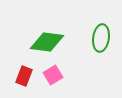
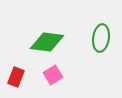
red rectangle: moved 8 px left, 1 px down
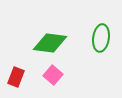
green diamond: moved 3 px right, 1 px down
pink square: rotated 18 degrees counterclockwise
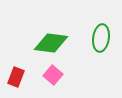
green diamond: moved 1 px right
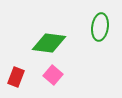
green ellipse: moved 1 px left, 11 px up
green diamond: moved 2 px left
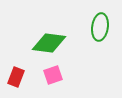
pink square: rotated 30 degrees clockwise
